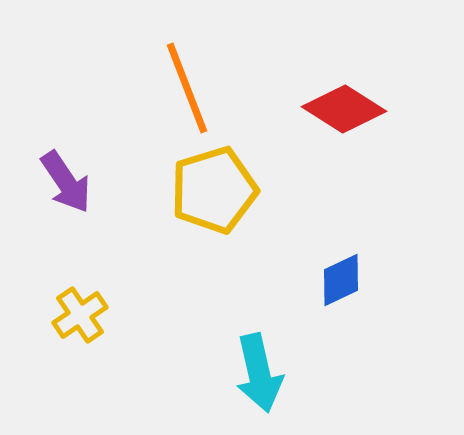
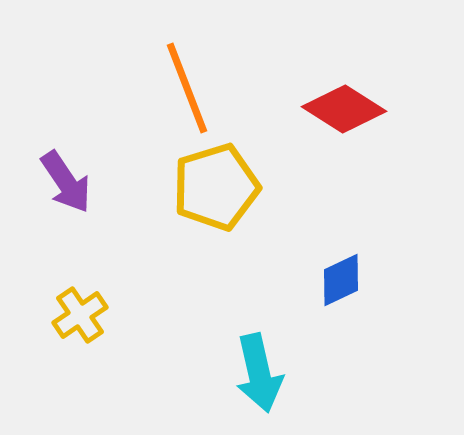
yellow pentagon: moved 2 px right, 3 px up
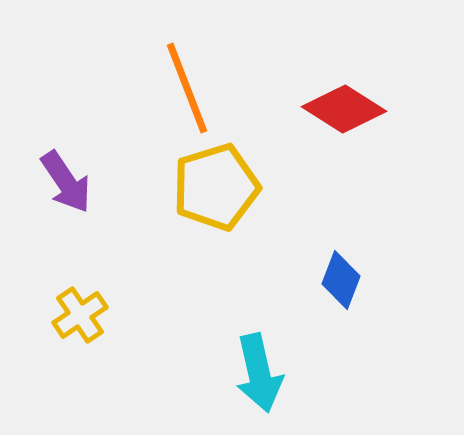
blue diamond: rotated 44 degrees counterclockwise
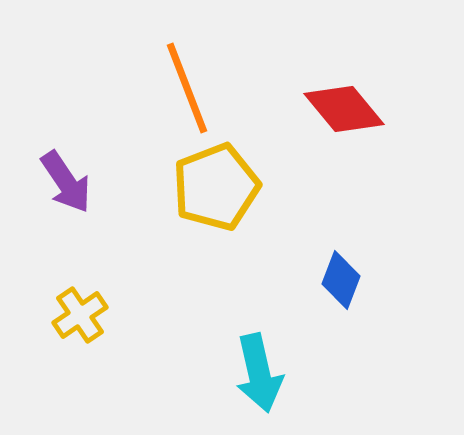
red diamond: rotated 18 degrees clockwise
yellow pentagon: rotated 4 degrees counterclockwise
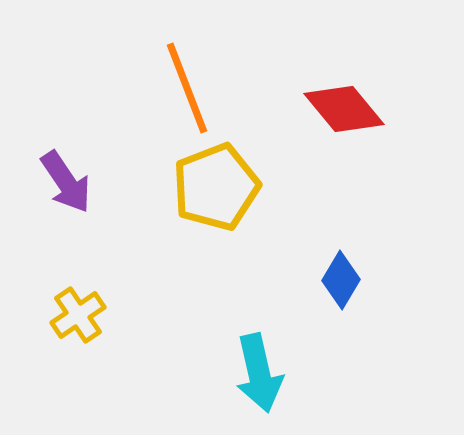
blue diamond: rotated 10 degrees clockwise
yellow cross: moved 2 px left
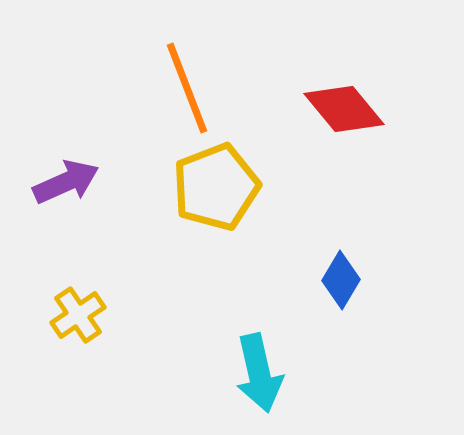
purple arrow: rotated 80 degrees counterclockwise
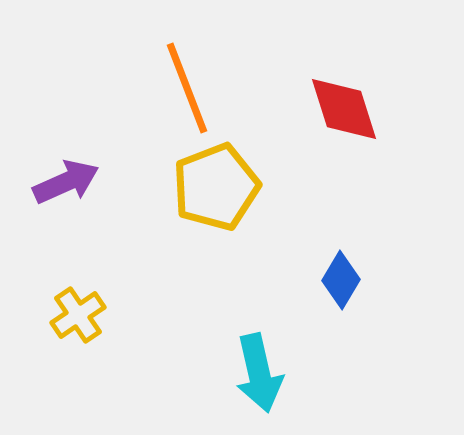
red diamond: rotated 22 degrees clockwise
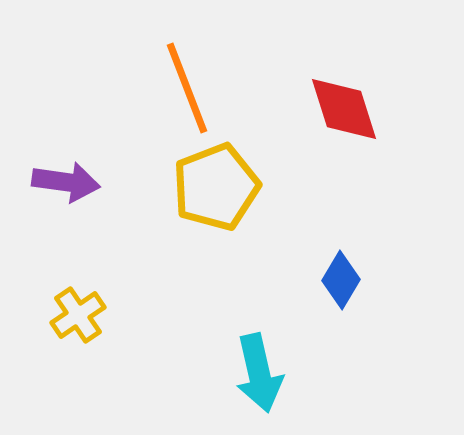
purple arrow: rotated 32 degrees clockwise
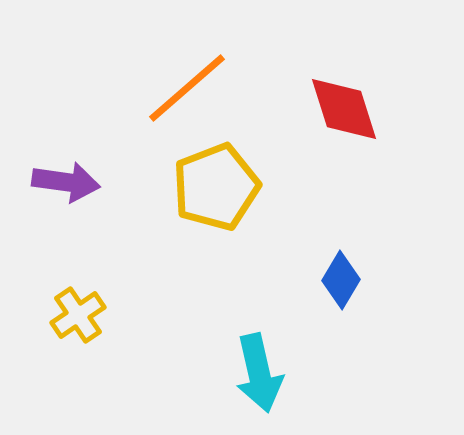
orange line: rotated 70 degrees clockwise
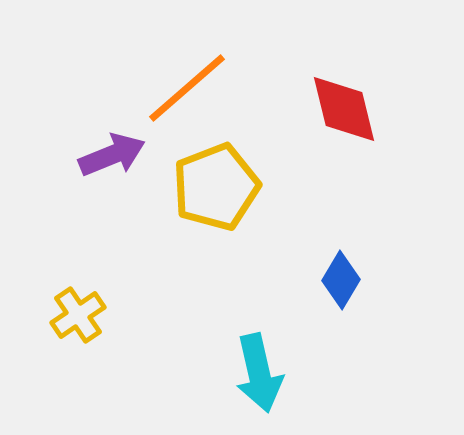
red diamond: rotated 4 degrees clockwise
purple arrow: moved 46 px right, 27 px up; rotated 30 degrees counterclockwise
